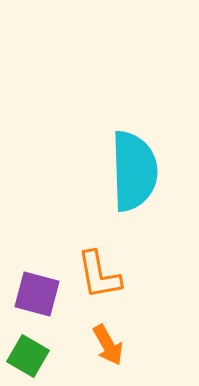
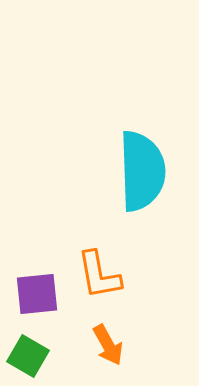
cyan semicircle: moved 8 px right
purple square: rotated 21 degrees counterclockwise
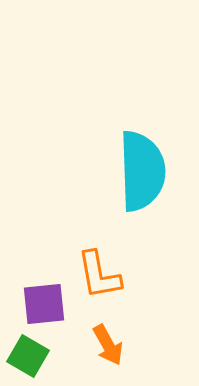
purple square: moved 7 px right, 10 px down
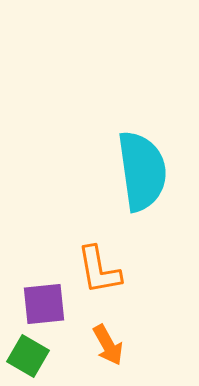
cyan semicircle: rotated 6 degrees counterclockwise
orange L-shape: moved 5 px up
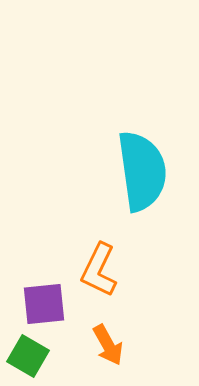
orange L-shape: rotated 36 degrees clockwise
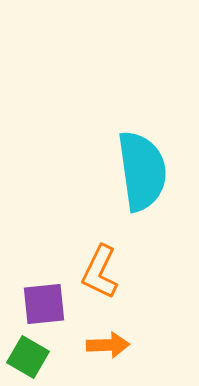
orange L-shape: moved 1 px right, 2 px down
orange arrow: rotated 63 degrees counterclockwise
green square: moved 1 px down
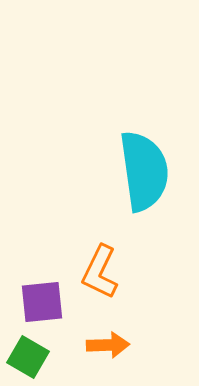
cyan semicircle: moved 2 px right
purple square: moved 2 px left, 2 px up
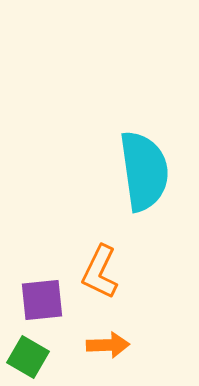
purple square: moved 2 px up
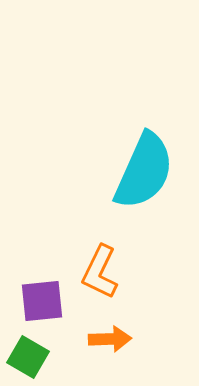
cyan semicircle: rotated 32 degrees clockwise
purple square: moved 1 px down
orange arrow: moved 2 px right, 6 px up
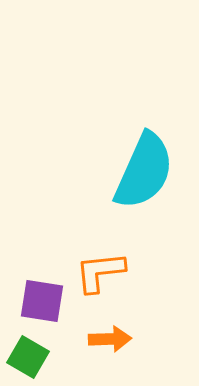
orange L-shape: rotated 58 degrees clockwise
purple square: rotated 15 degrees clockwise
